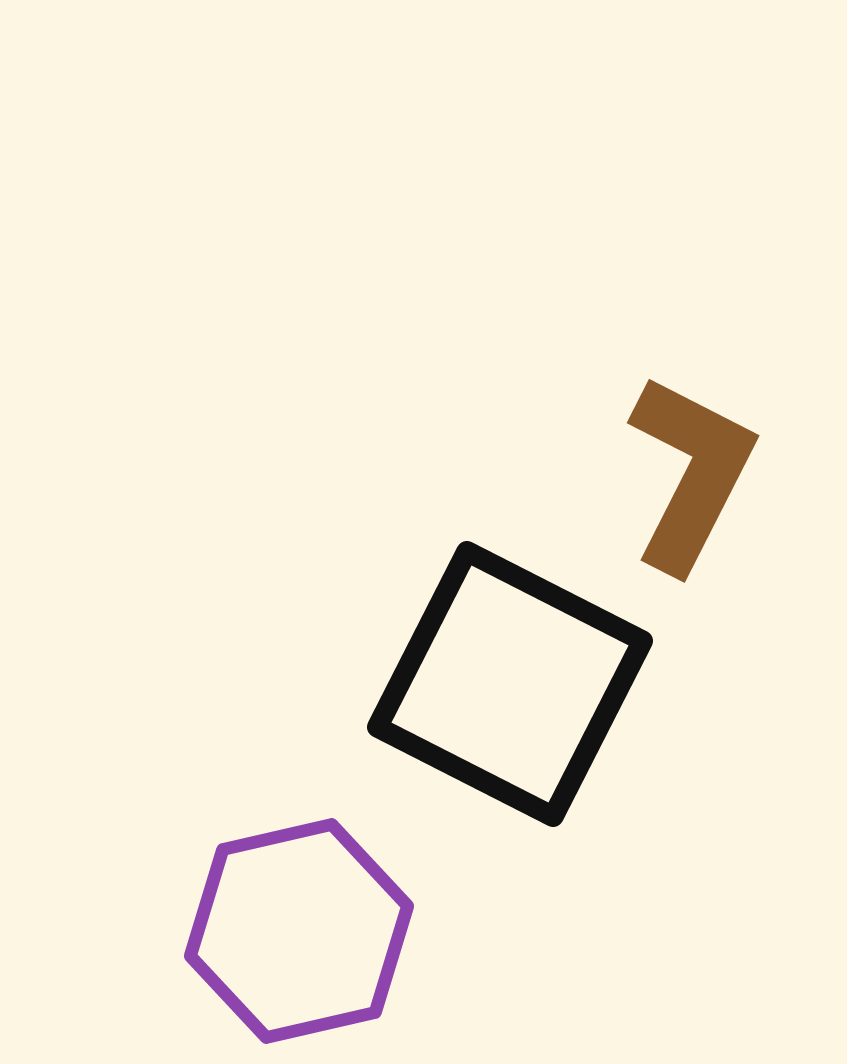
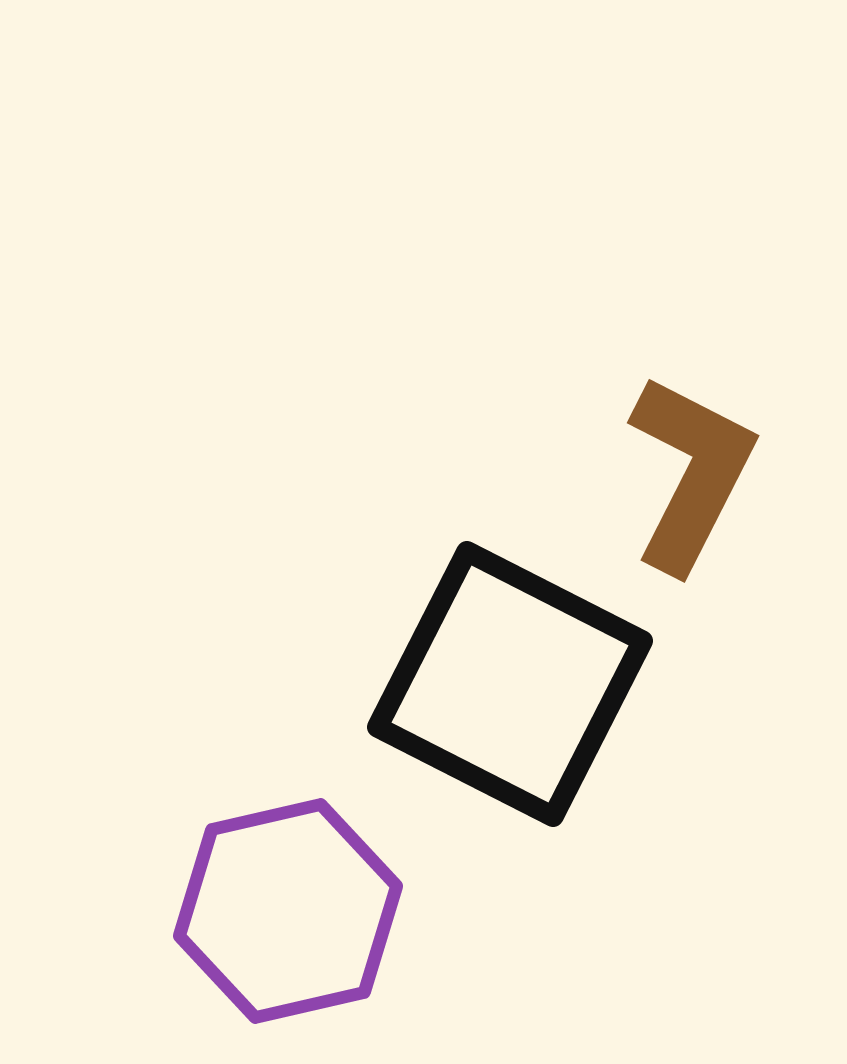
purple hexagon: moved 11 px left, 20 px up
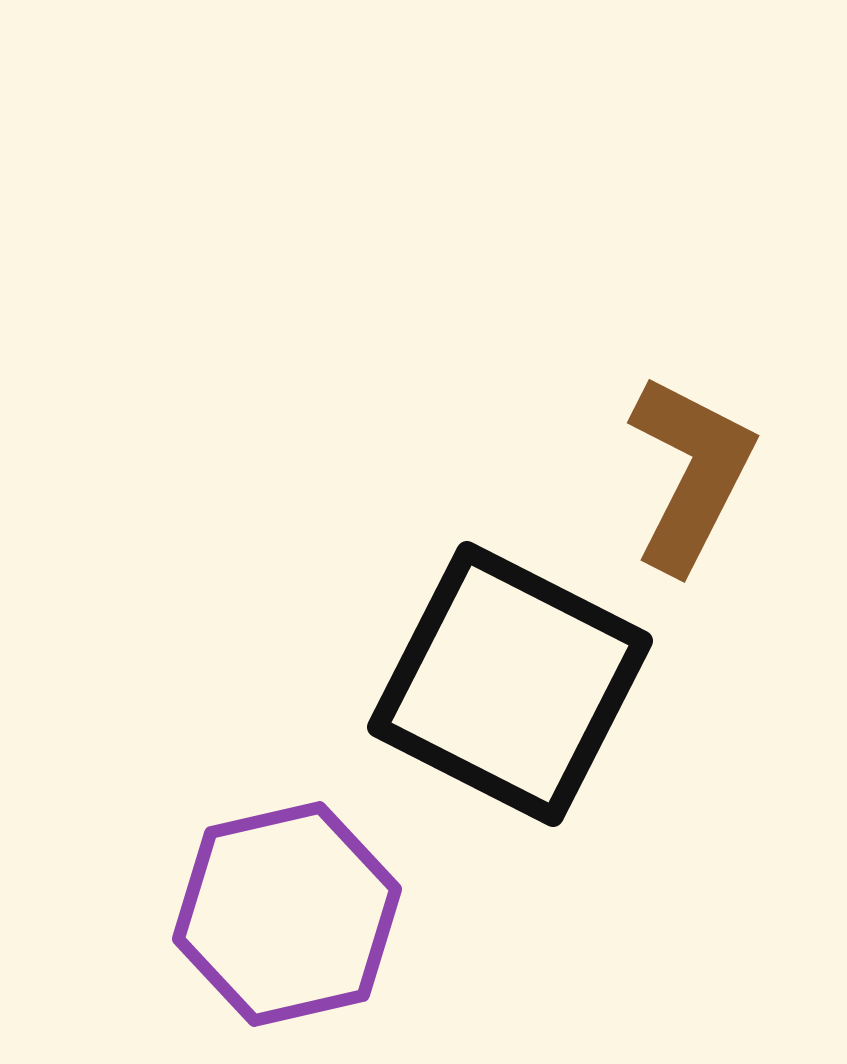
purple hexagon: moved 1 px left, 3 px down
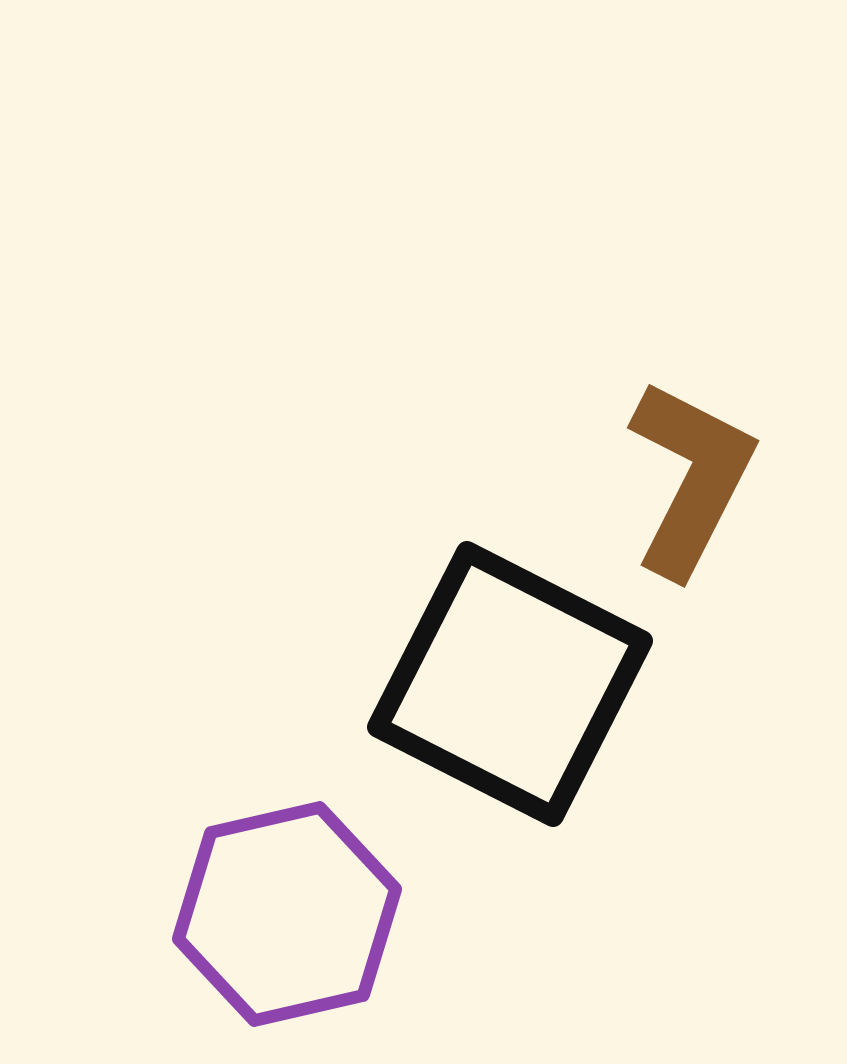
brown L-shape: moved 5 px down
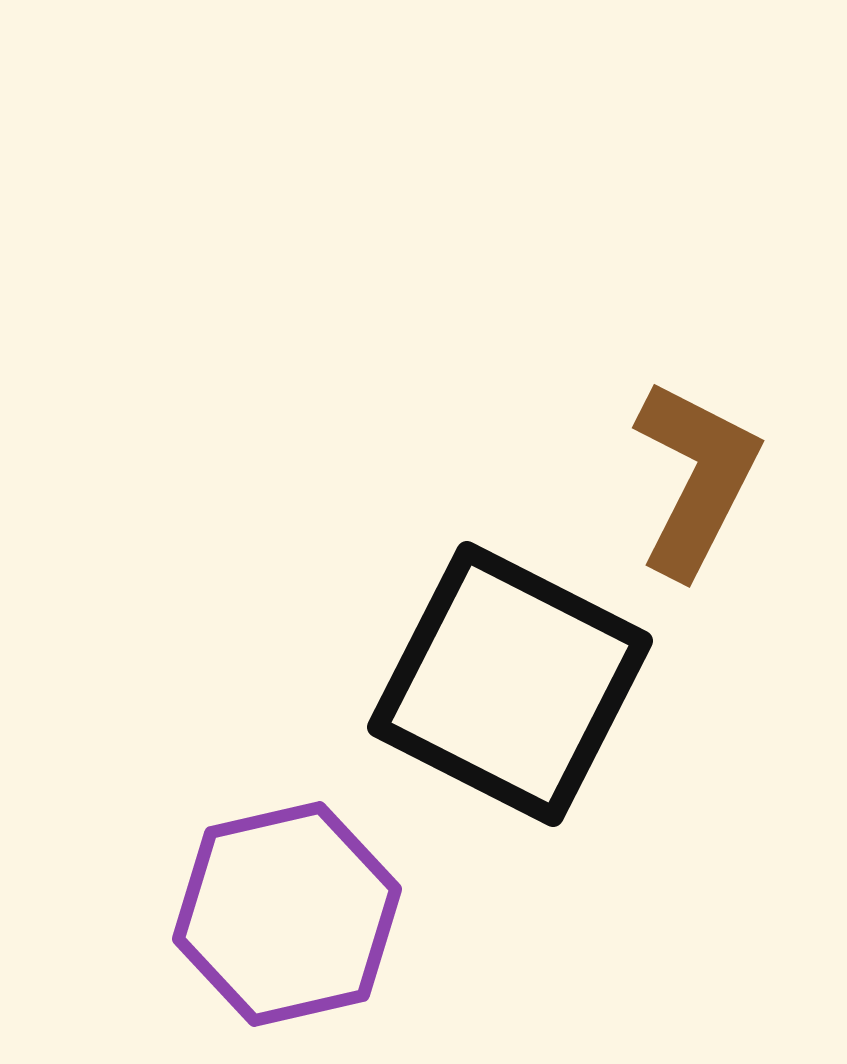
brown L-shape: moved 5 px right
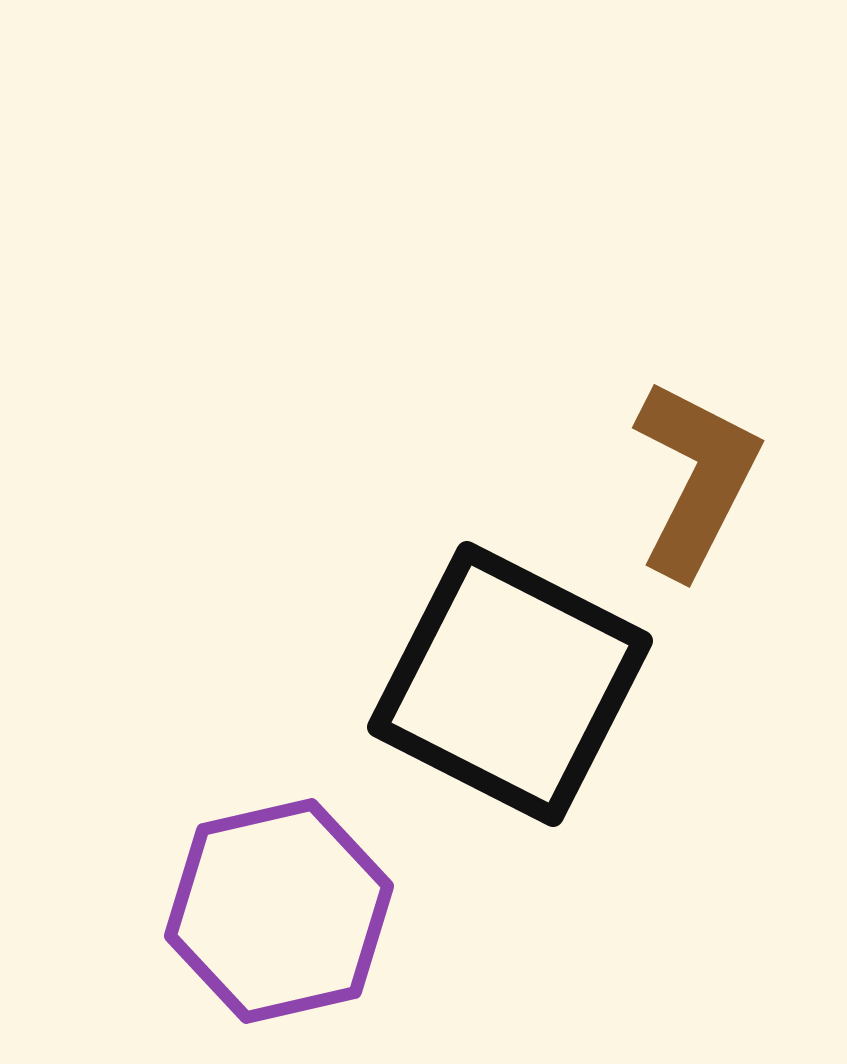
purple hexagon: moved 8 px left, 3 px up
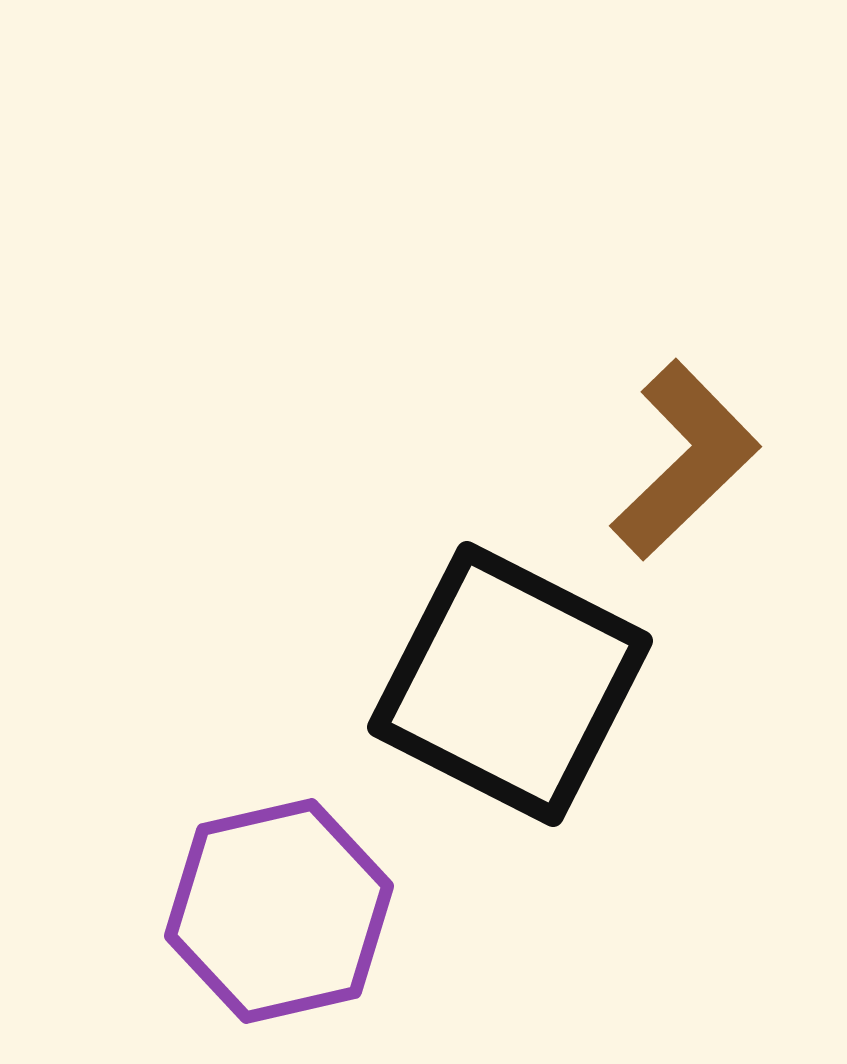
brown L-shape: moved 11 px left, 18 px up; rotated 19 degrees clockwise
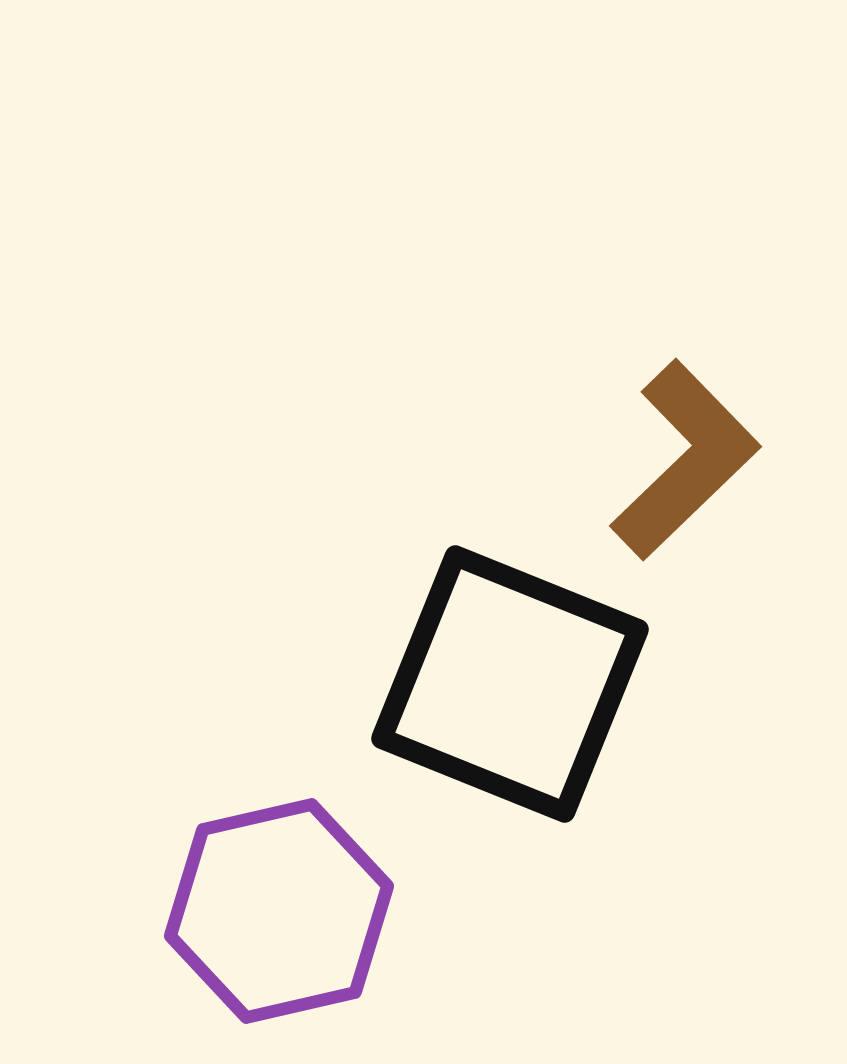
black square: rotated 5 degrees counterclockwise
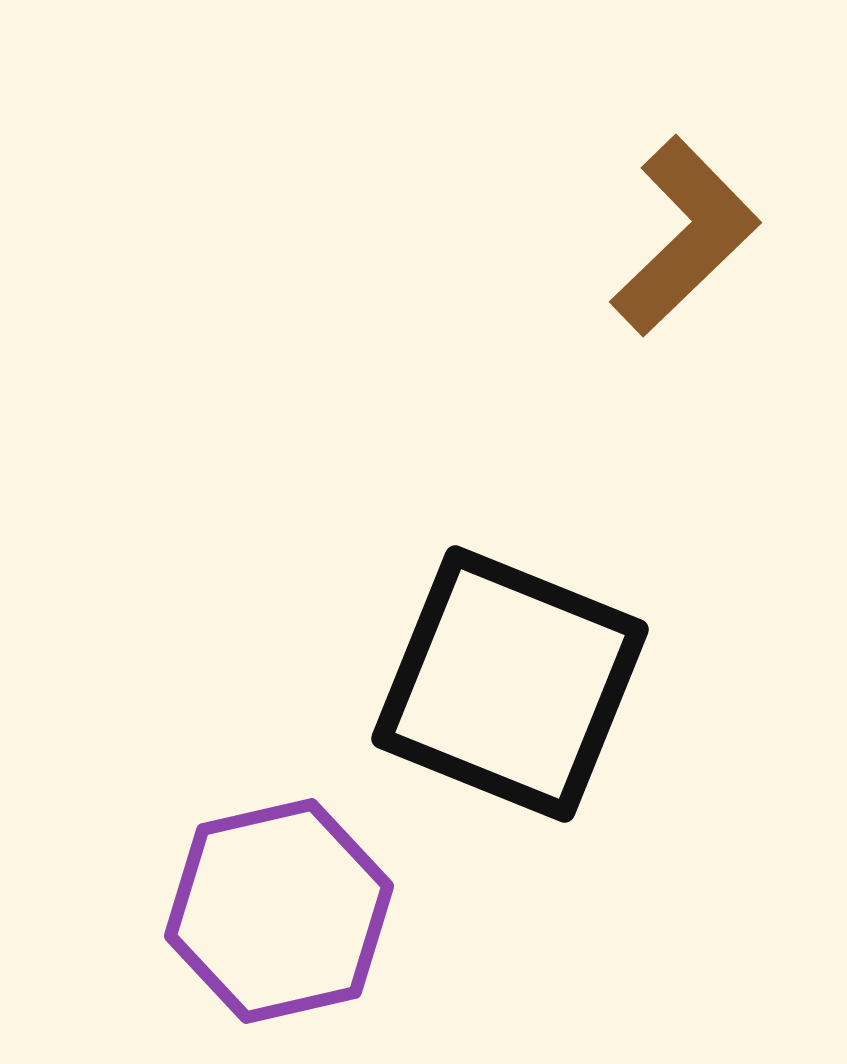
brown L-shape: moved 224 px up
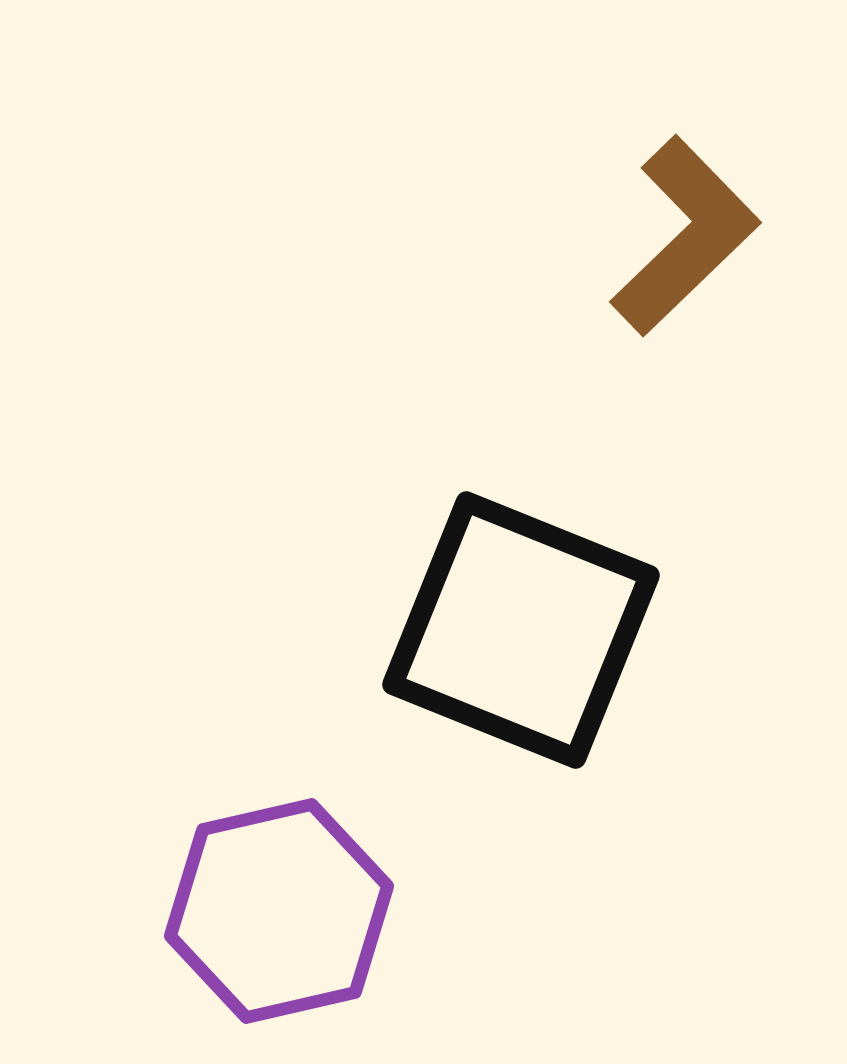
black square: moved 11 px right, 54 px up
